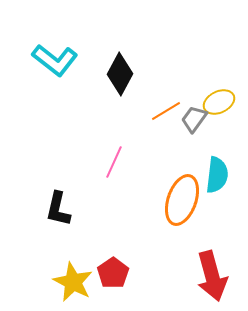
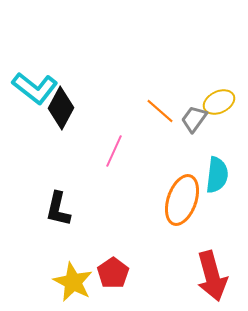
cyan L-shape: moved 20 px left, 28 px down
black diamond: moved 59 px left, 34 px down
orange line: moved 6 px left; rotated 72 degrees clockwise
pink line: moved 11 px up
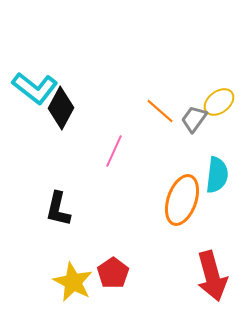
yellow ellipse: rotated 12 degrees counterclockwise
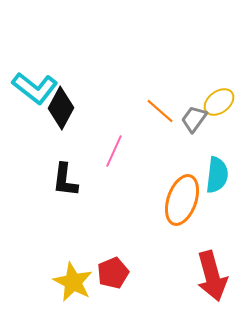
black L-shape: moved 7 px right, 29 px up; rotated 6 degrees counterclockwise
red pentagon: rotated 12 degrees clockwise
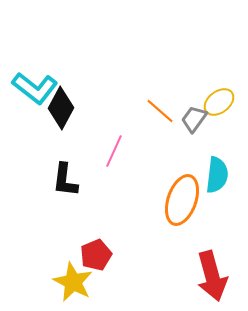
red pentagon: moved 17 px left, 18 px up
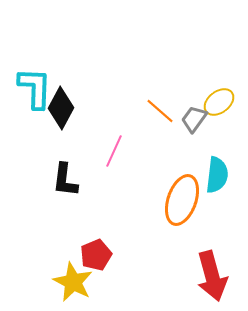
cyan L-shape: rotated 126 degrees counterclockwise
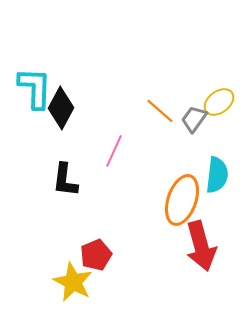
red arrow: moved 11 px left, 30 px up
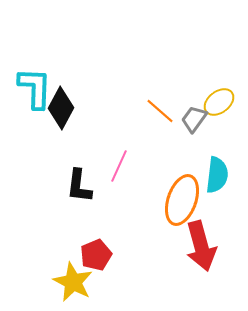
pink line: moved 5 px right, 15 px down
black L-shape: moved 14 px right, 6 px down
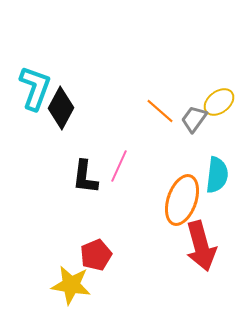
cyan L-shape: rotated 18 degrees clockwise
black L-shape: moved 6 px right, 9 px up
yellow star: moved 2 px left, 3 px down; rotated 18 degrees counterclockwise
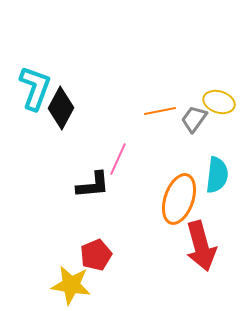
yellow ellipse: rotated 56 degrees clockwise
orange line: rotated 52 degrees counterclockwise
pink line: moved 1 px left, 7 px up
black L-shape: moved 8 px right, 8 px down; rotated 102 degrees counterclockwise
orange ellipse: moved 3 px left, 1 px up
